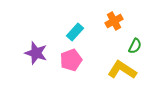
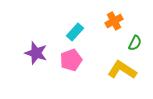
green semicircle: moved 3 px up
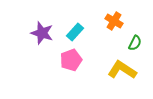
orange cross: rotated 30 degrees counterclockwise
purple star: moved 6 px right, 20 px up
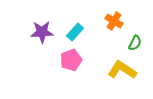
purple star: moved 1 px up; rotated 20 degrees counterclockwise
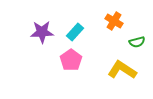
green semicircle: moved 2 px right, 1 px up; rotated 49 degrees clockwise
pink pentagon: rotated 15 degrees counterclockwise
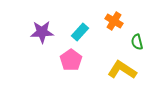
cyan rectangle: moved 5 px right
green semicircle: rotated 91 degrees clockwise
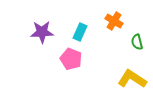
cyan rectangle: rotated 18 degrees counterclockwise
pink pentagon: moved 1 px up; rotated 15 degrees counterclockwise
yellow L-shape: moved 10 px right, 9 px down
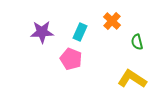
orange cross: moved 2 px left; rotated 12 degrees clockwise
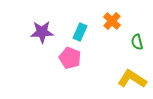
pink pentagon: moved 1 px left, 1 px up
